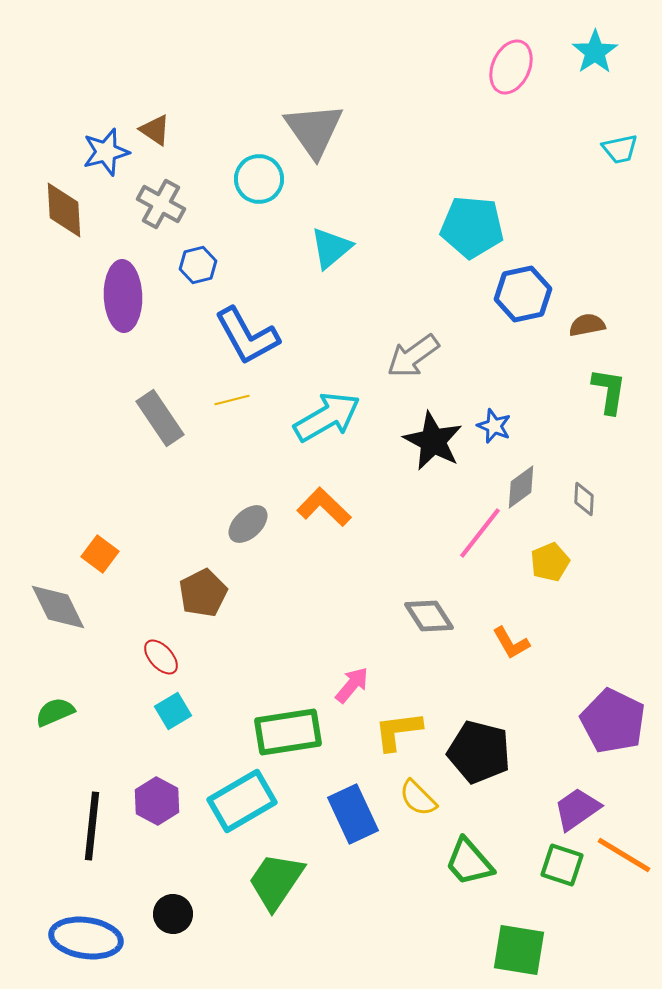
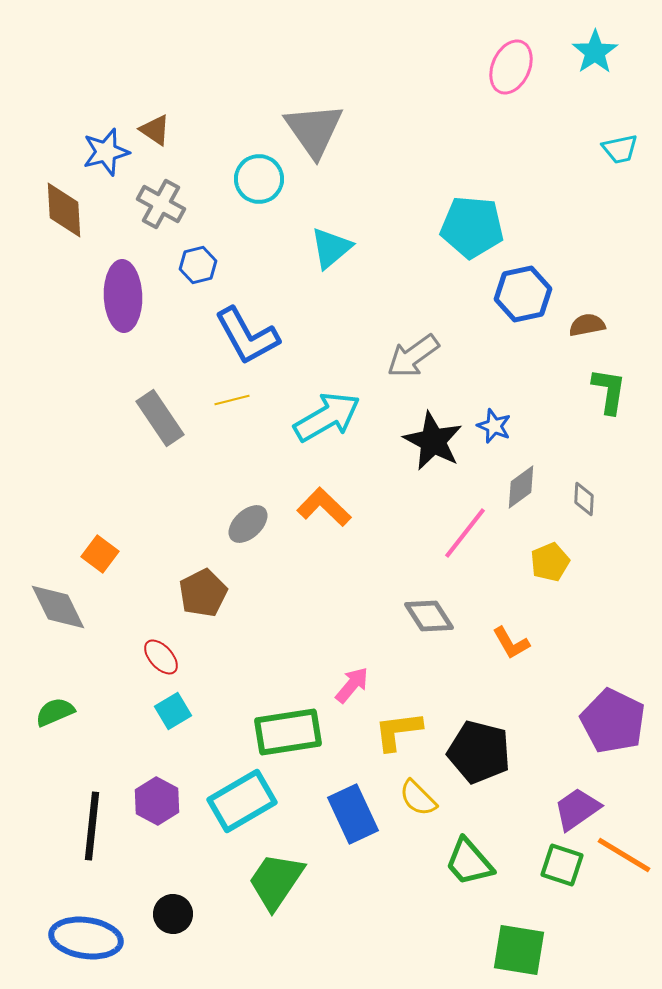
pink line at (480, 533): moved 15 px left
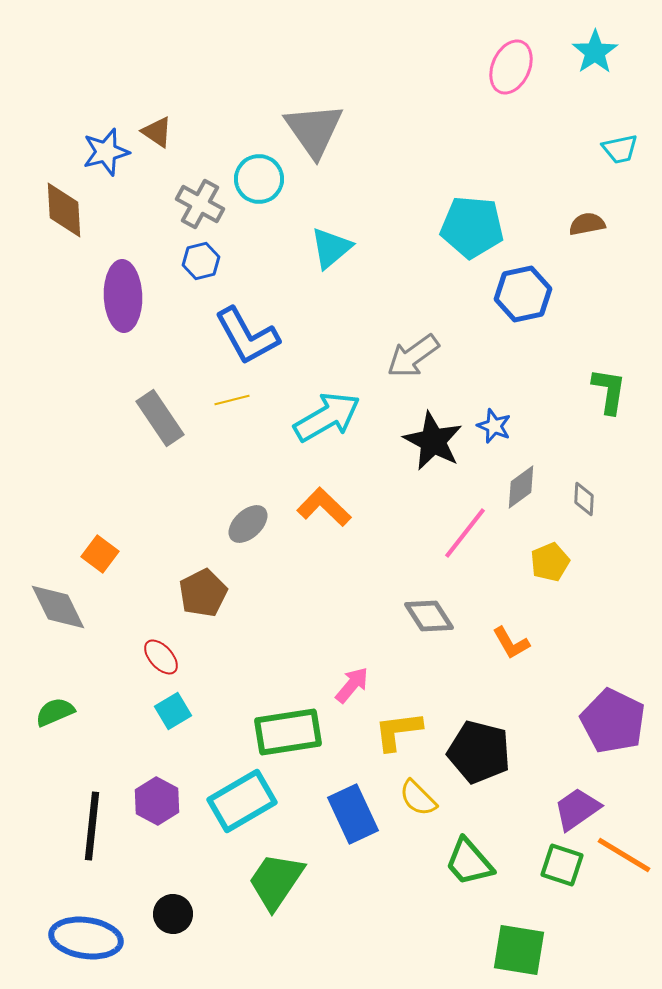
brown triangle at (155, 130): moved 2 px right, 2 px down
gray cross at (161, 204): moved 39 px right
blue hexagon at (198, 265): moved 3 px right, 4 px up
brown semicircle at (587, 325): moved 101 px up
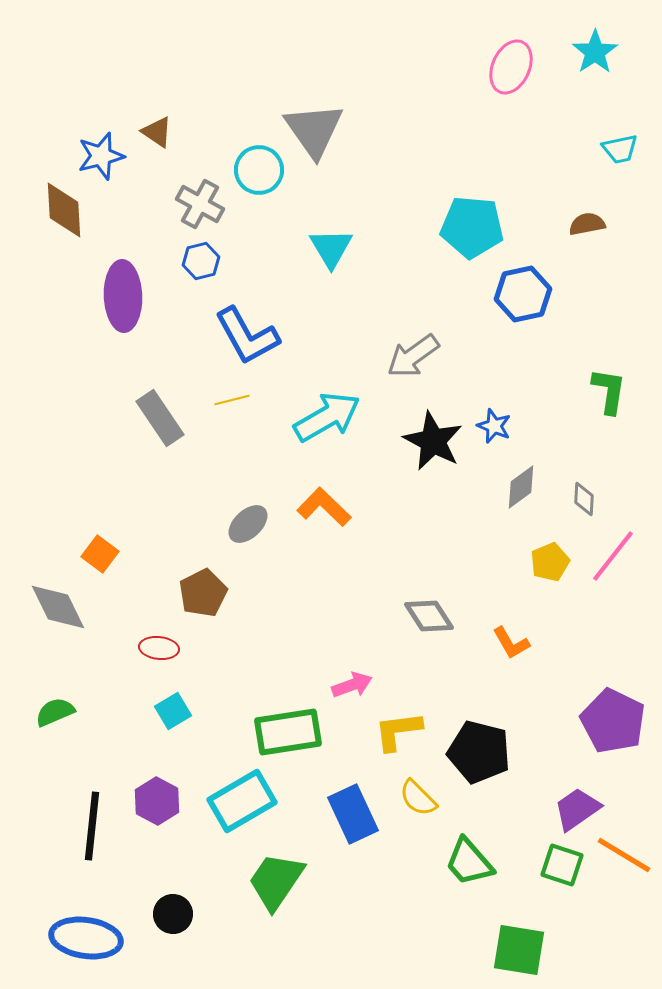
blue star at (106, 152): moved 5 px left, 4 px down
cyan circle at (259, 179): moved 9 px up
cyan triangle at (331, 248): rotated 21 degrees counterclockwise
pink line at (465, 533): moved 148 px right, 23 px down
red ellipse at (161, 657): moved 2 px left, 9 px up; rotated 42 degrees counterclockwise
pink arrow at (352, 685): rotated 30 degrees clockwise
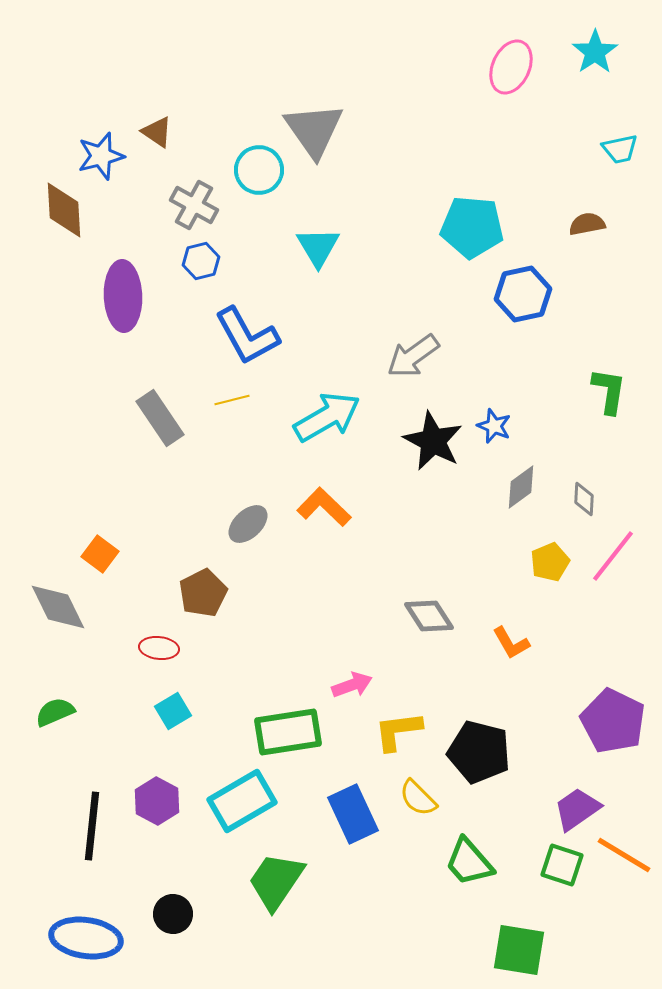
gray cross at (200, 204): moved 6 px left, 1 px down
cyan triangle at (331, 248): moved 13 px left, 1 px up
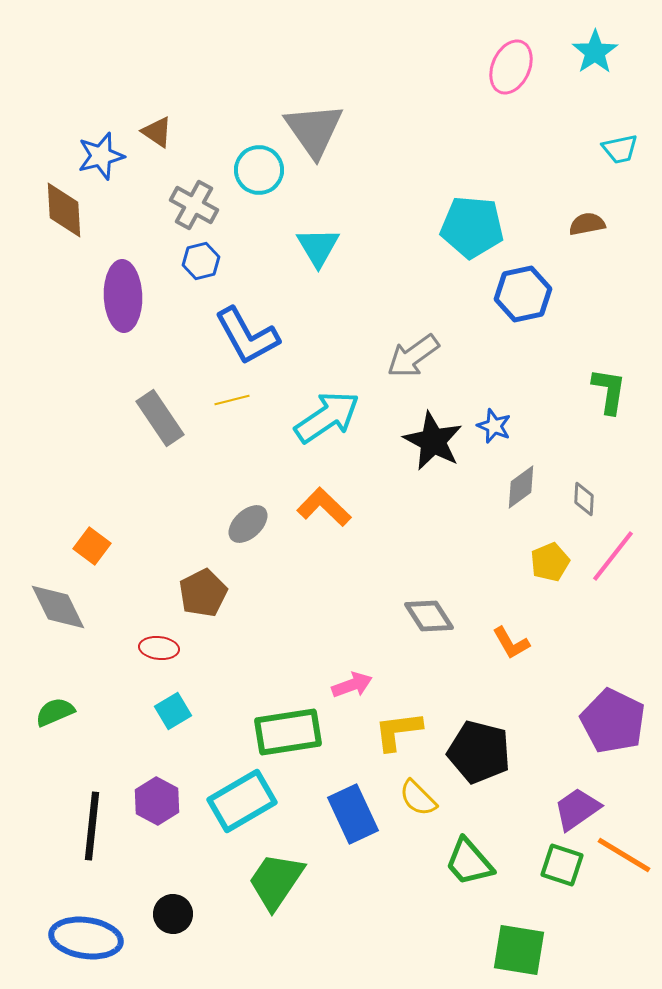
cyan arrow at (327, 417): rotated 4 degrees counterclockwise
orange square at (100, 554): moved 8 px left, 8 px up
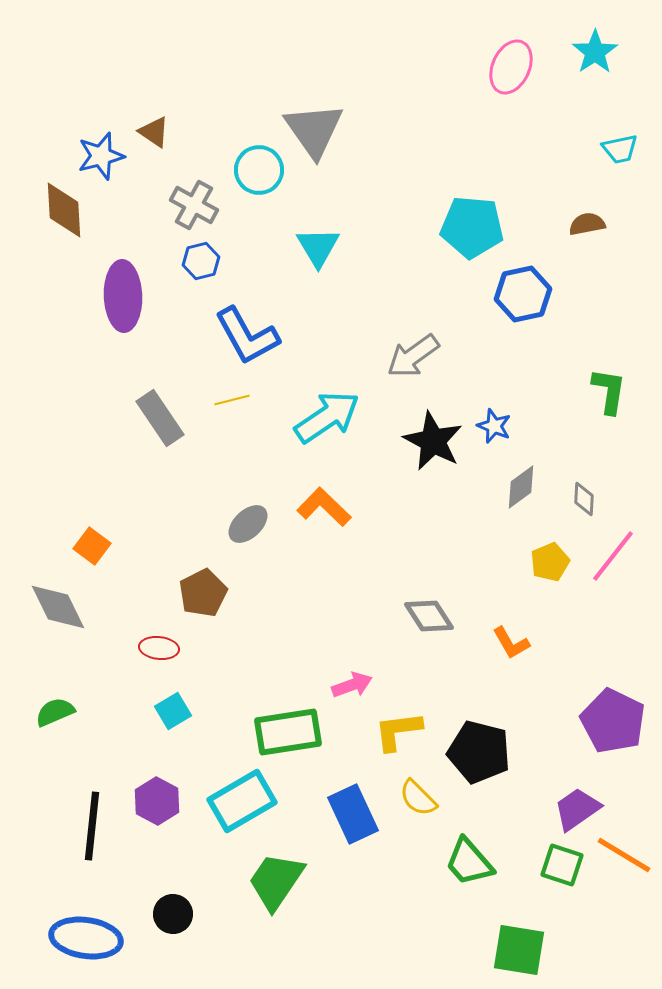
brown triangle at (157, 132): moved 3 px left
